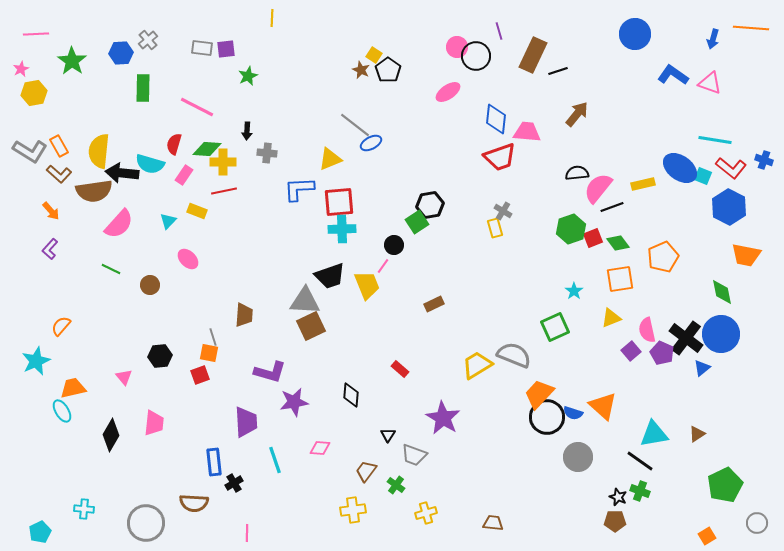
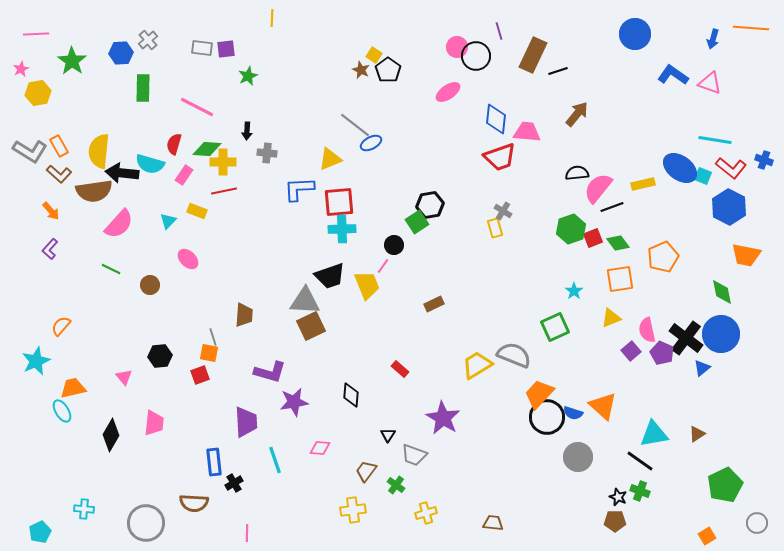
yellow hexagon at (34, 93): moved 4 px right
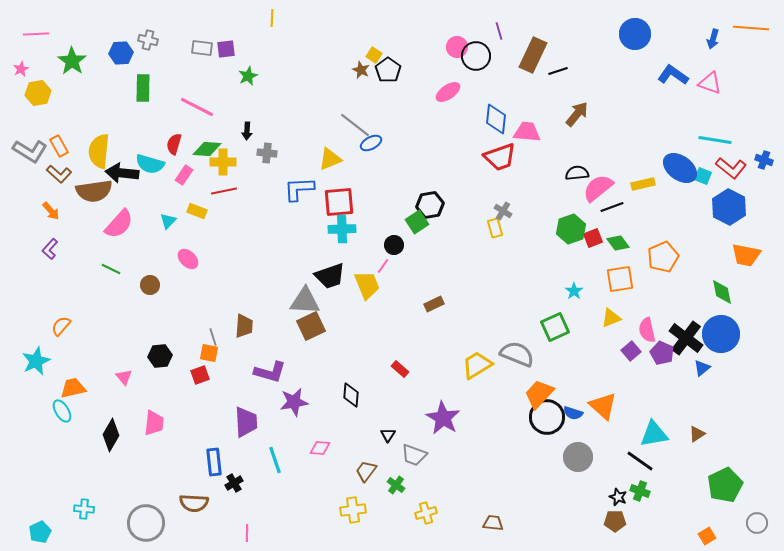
gray cross at (148, 40): rotated 36 degrees counterclockwise
pink semicircle at (598, 188): rotated 12 degrees clockwise
brown trapezoid at (244, 315): moved 11 px down
gray semicircle at (514, 355): moved 3 px right, 1 px up
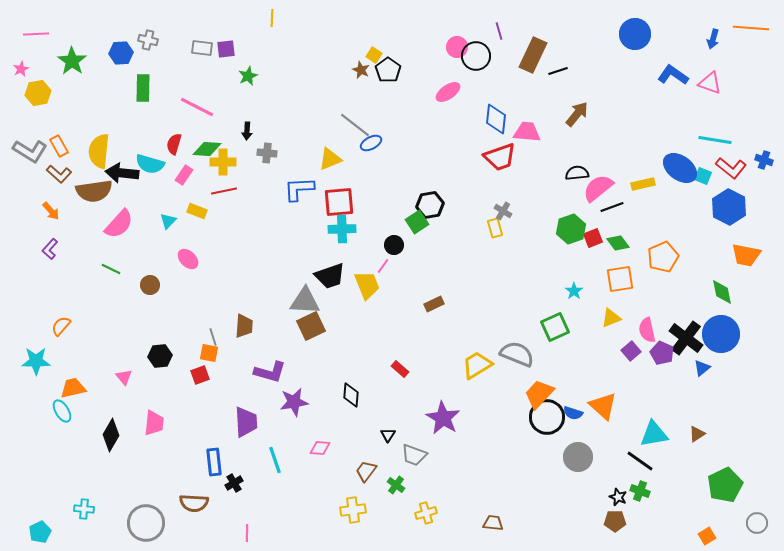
cyan star at (36, 361): rotated 24 degrees clockwise
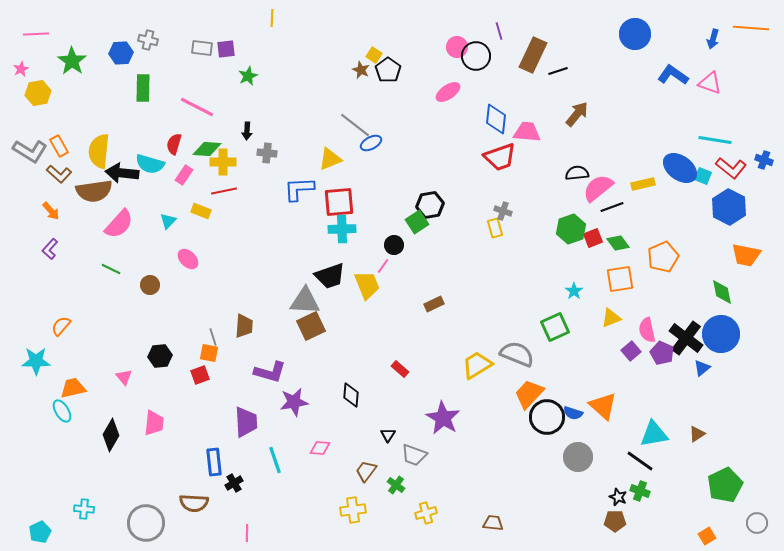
yellow rectangle at (197, 211): moved 4 px right
gray cross at (503, 211): rotated 12 degrees counterclockwise
orange trapezoid at (539, 394): moved 10 px left
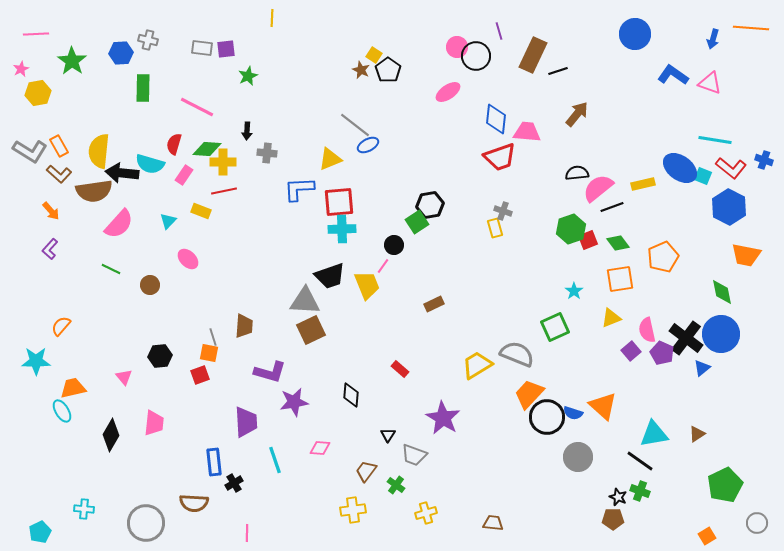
blue ellipse at (371, 143): moved 3 px left, 2 px down
red square at (593, 238): moved 5 px left, 2 px down
brown square at (311, 326): moved 4 px down
brown pentagon at (615, 521): moved 2 px left, 2 px up
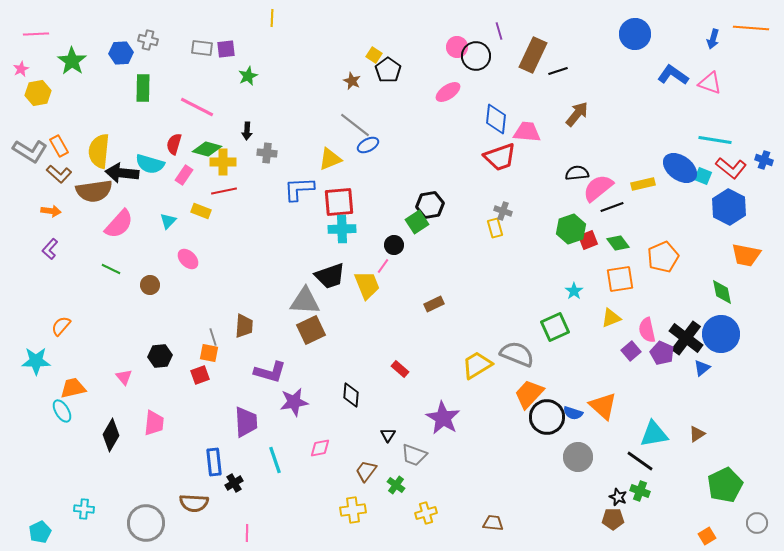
brown star at (361, 70): moved 9 px left, 11 px down
green diamond at (207, 149): rotated 12 degrees clockwise
orange arrow at (51, 211): rotated 42 degrees counterclockwise
pink diamond at (320, 448): rotated 15 degrees counterclockwise
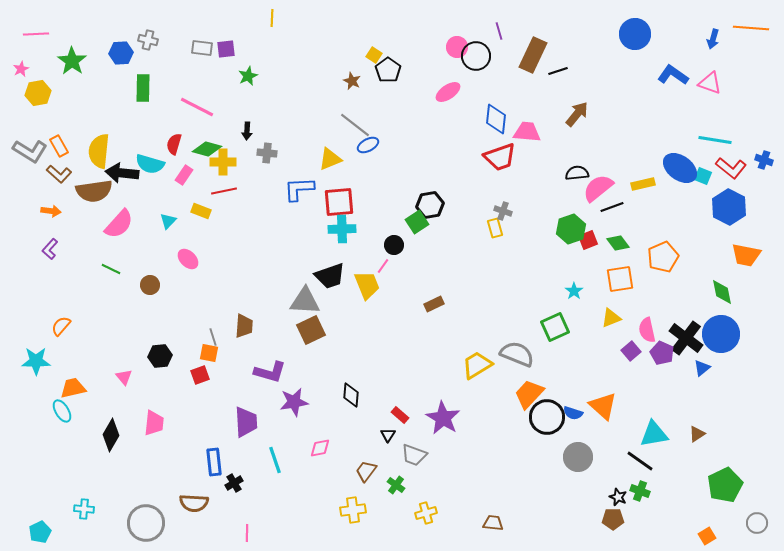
red rectangle at (400, 369): moved 46 px down
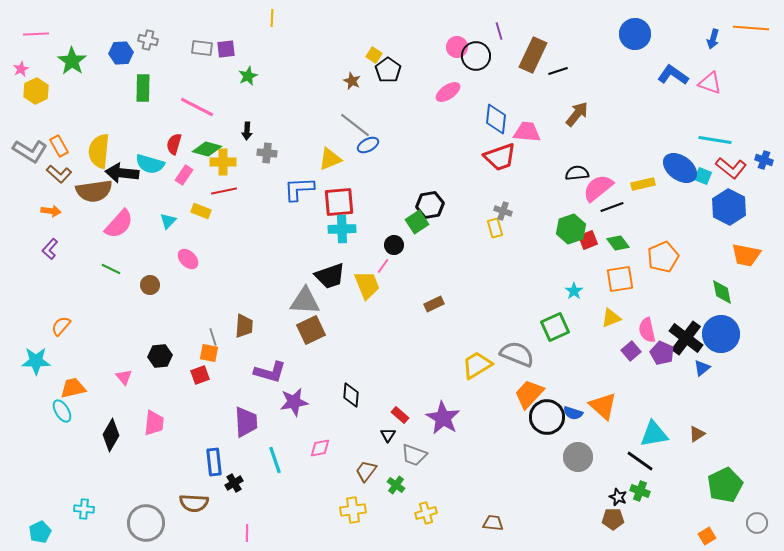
yellow hexagon at (38, 93): moved 2 px left, 2 px up; rotated 15 degrees counterclockwise
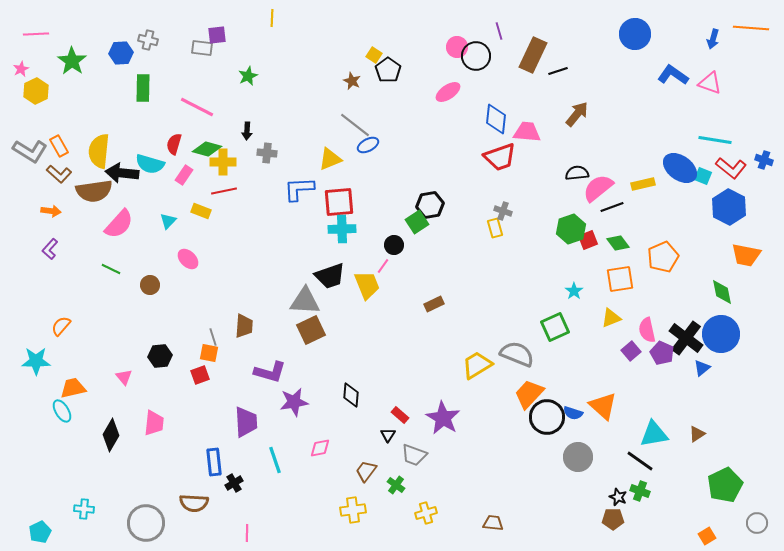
purple square at (226, 49): moved 9 px left, 14 px up
